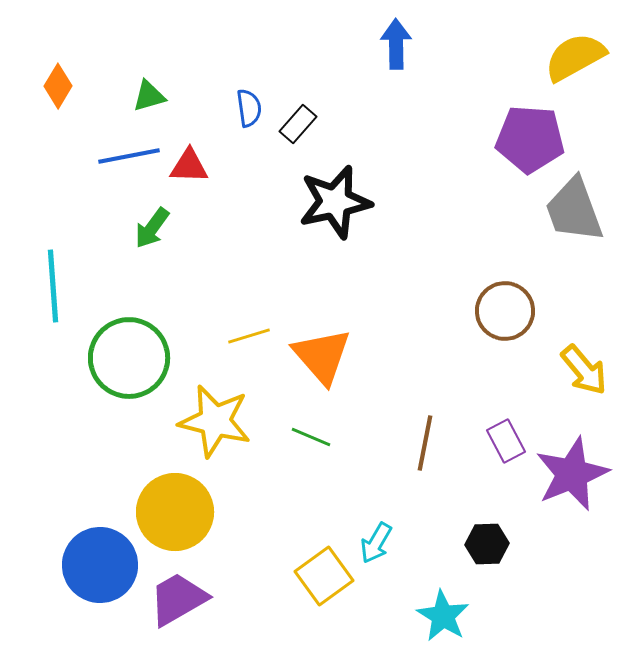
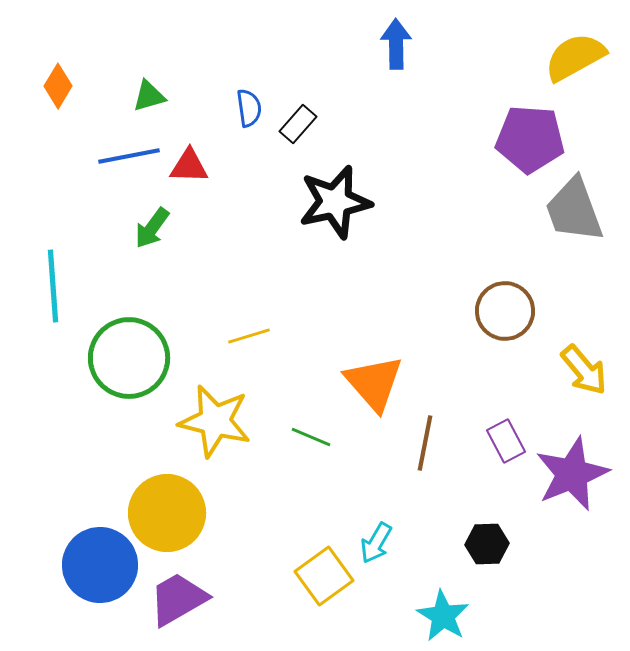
orange triangle: moved 52 px right, 27 px down
yellow circle: moved 8 px left, 1 px down
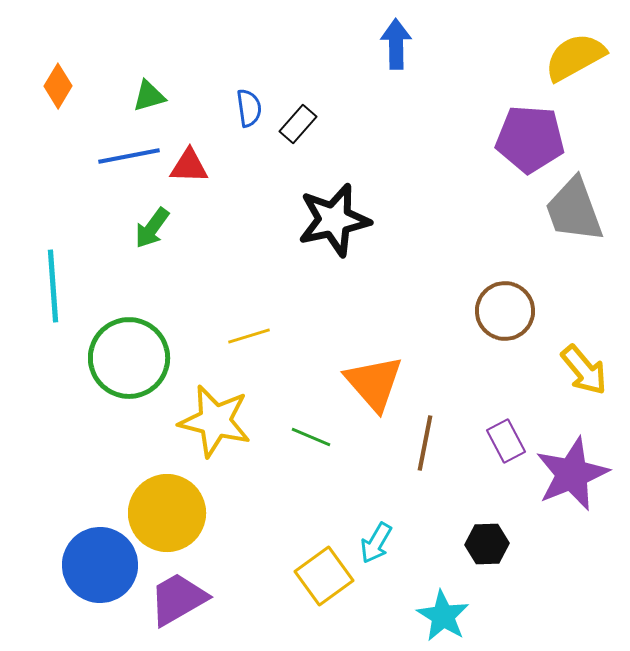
black star: moved 1 px left, 18 px down
